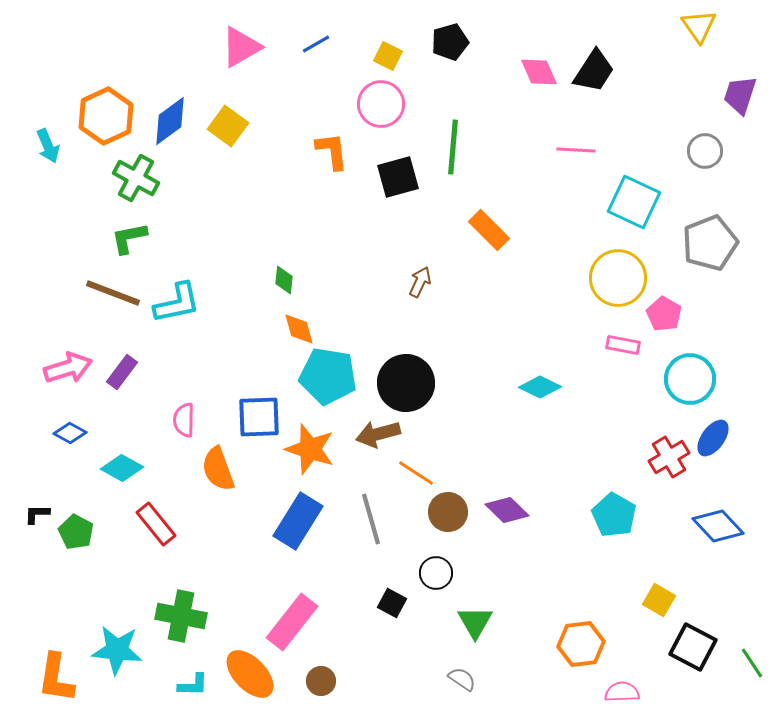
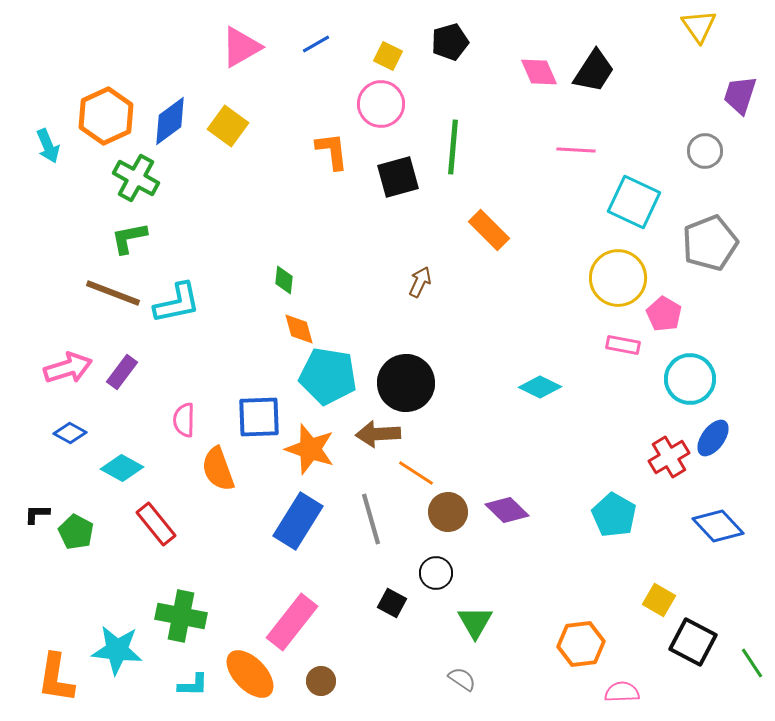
brown arrow at (378, 434): rotated 12 degrees clockwise
black square at (693, 647): moved 5 px up
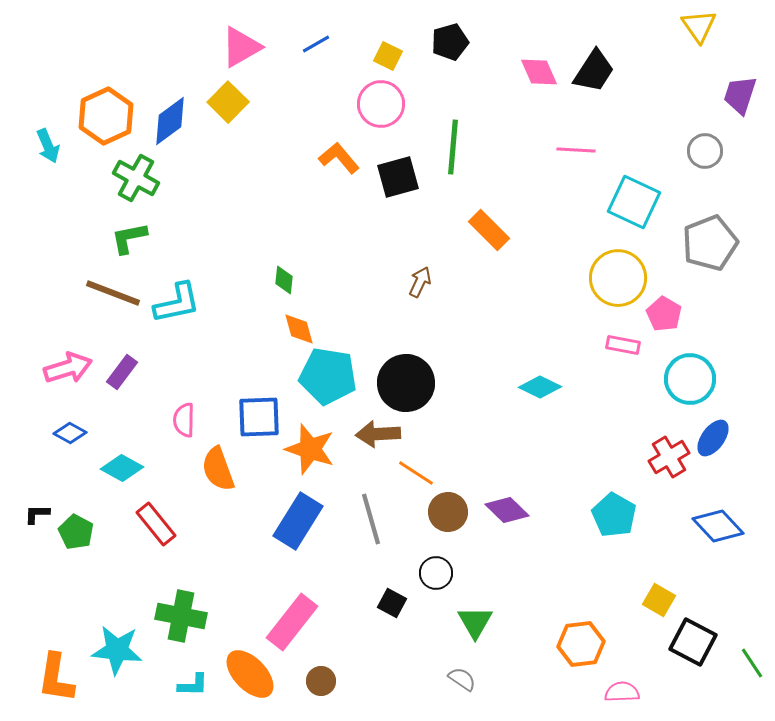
yellow square at (228, 126): moved 24 px up; rotated 9 degrees clockwise
orange L-shape at (332, 151): moved 7 px right, 7 px down; rotated 33 degrees counterclockwise
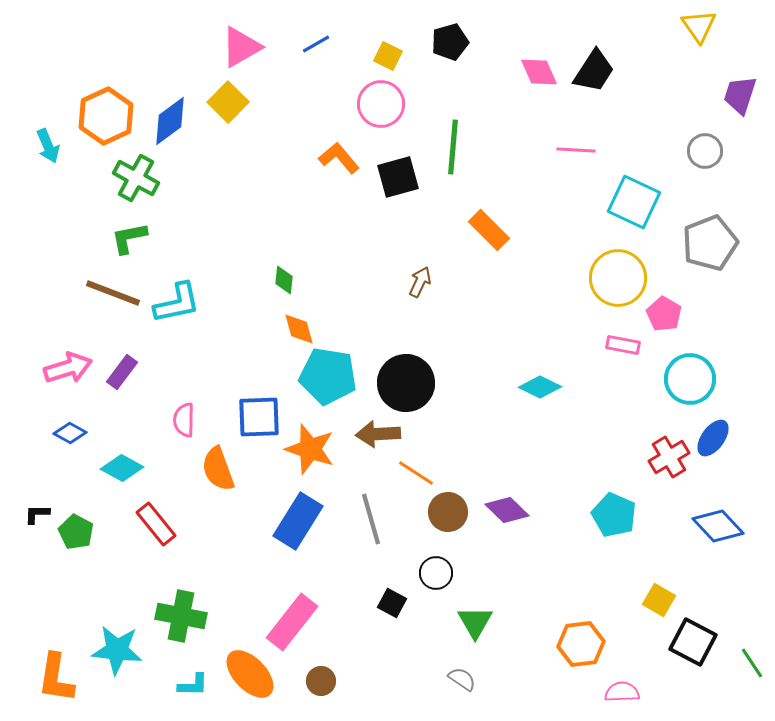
cyan pentagon at (614, 515): rotated 6 degrees counterclockwise
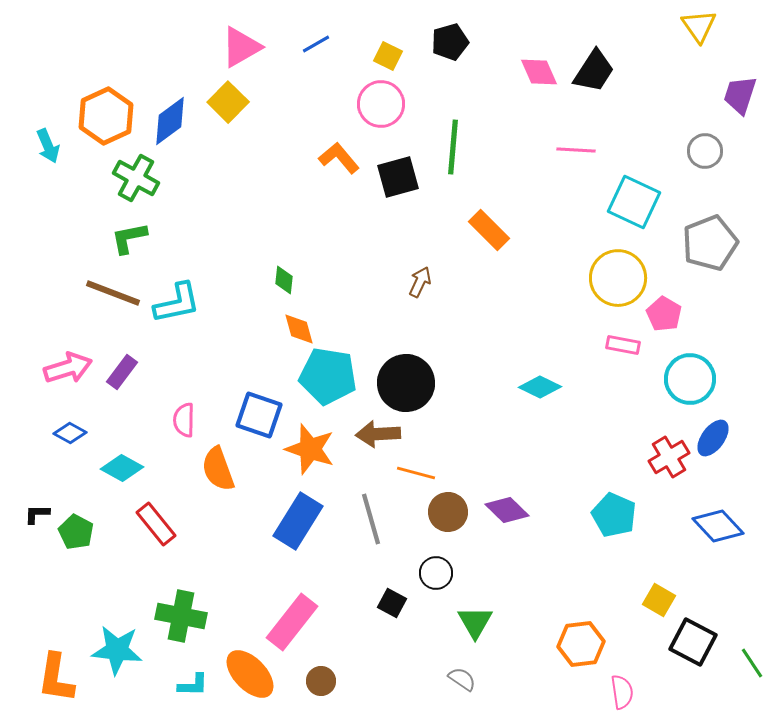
blue square at (259, 417): moved 2 px up; rotated 21 degrees clockwise
orange line at (416, 473): rotated 18 degrees counterclockwise
pink semicircle at (622, 692): rotated 84 degrees clockwise
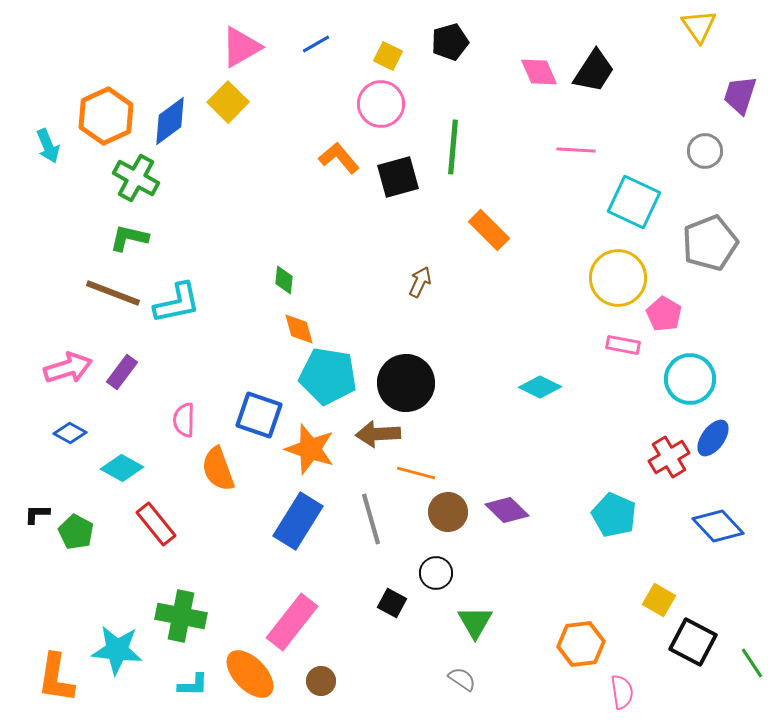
green L-shape at (129, 238): rotated 24 degrees clockwise
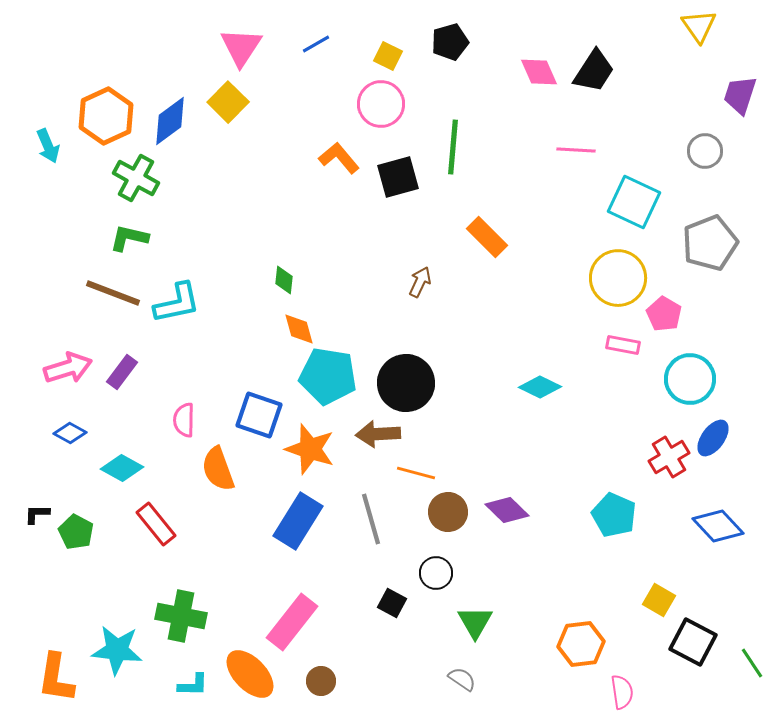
pink triangle at (241, 47): rotated 27 degrees counterclockwise
orange rectangle at (489, 230): moved 2 px left, 7 px down
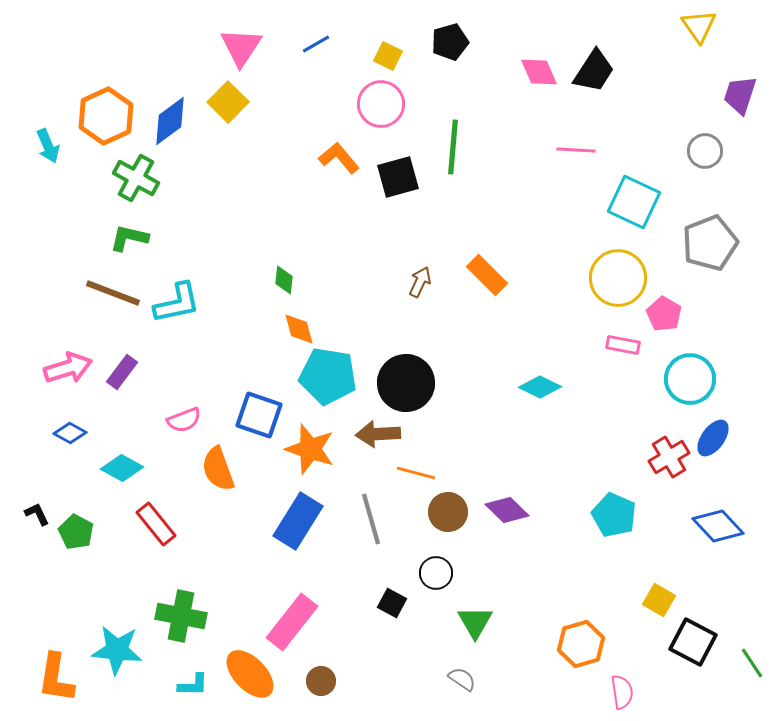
orange rectangle at (487, 237): moved 38 px down
pink semicircle at (184, 420): rotated 112 degrees counterclockwise
black L-shape at (37, 514): rotated 64 degrees clockwise
orange hexagon at (581, 644): rotated 9 degrees counterclockwise
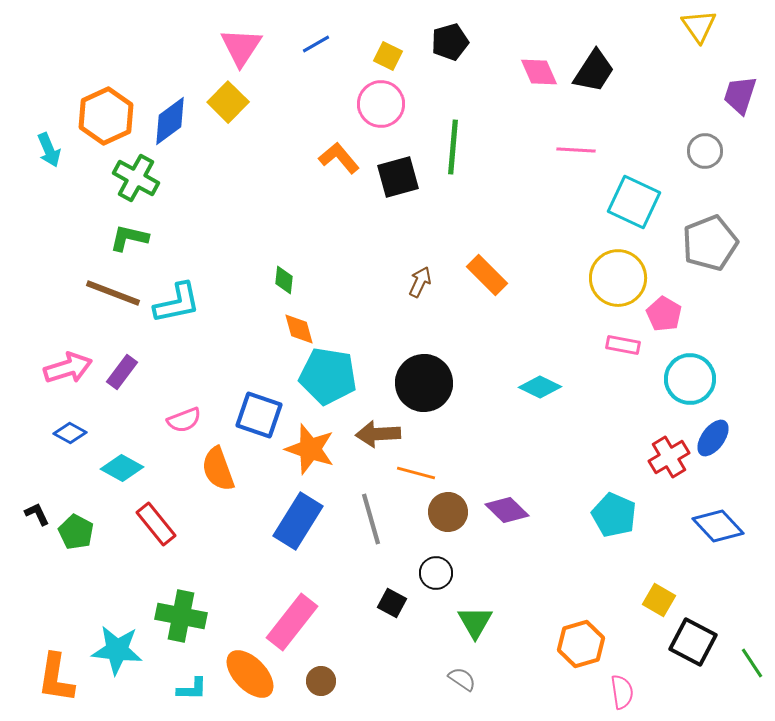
cyan arrow at (48, 146): moved 1 px right, 4 px down
black circle at (406, 383): moved 18 px right
cyan L-shape at (193, 685): moved 1 px left, 4 px down
